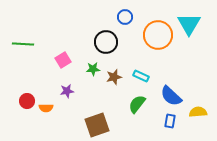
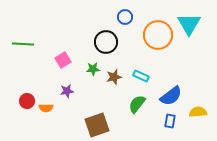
blue semicircle: rotated 80 degrees counterclockwise
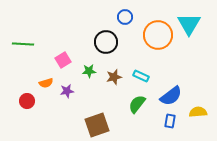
green star: moved 4 px left, 2 px down
orange semicircle: moved 25 px up; rotated 16 degrees counterclockwise
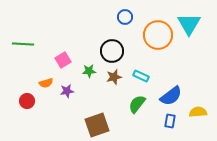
black circle: moved 6 px right, 9 px down
